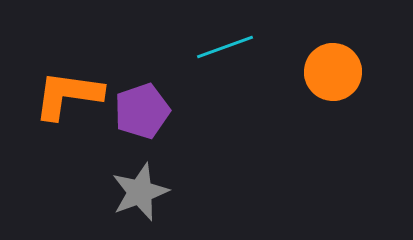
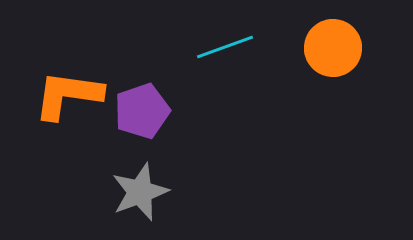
orange circle: moved 24 px up
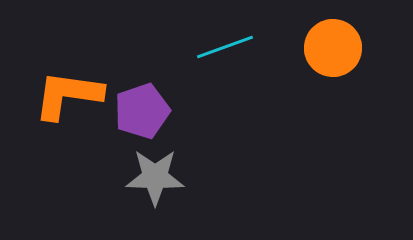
gray star: moved 15 px right, 15 px up; rotated 22 degrees clockwise
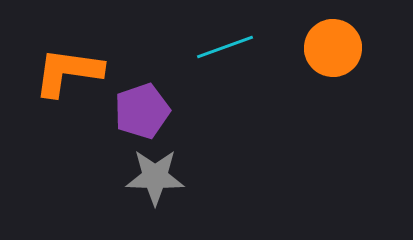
orange L-shape: moved 23 px up
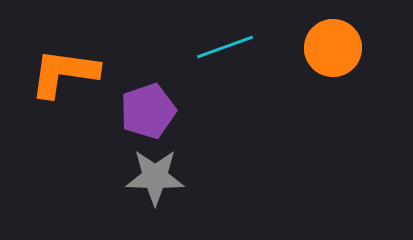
orange L-shape: moved 4 px left, 1 px down
purple pentagon: moved 6 px right
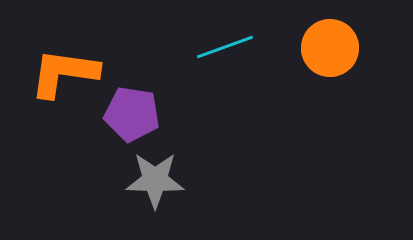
orange circle: moved 3 px left
purple pentagon: moved 16 px left, 3 px down; rotated 28 degrees clockwise
gray star: moved 3 px down
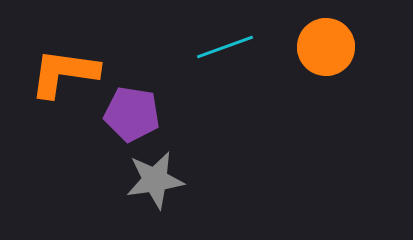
orange circle: moved 4 px left, 1 px up
gray star: rotated 10 degrees counterclockwise
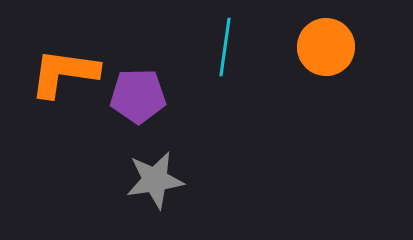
cyan line: rotated 62 degrees counterclockwise
purple pentagon: moved 6 px right, 18 px up; rotated 10 degrees counterclockwise
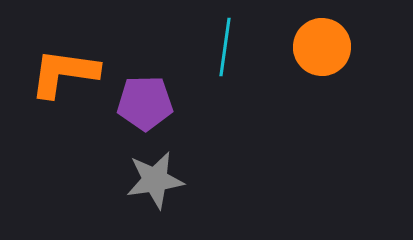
orange circle: moved 4 px left
purple pentagon: moved 7 px right, 7 px down
